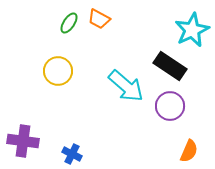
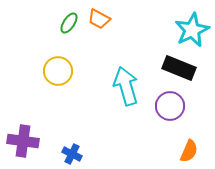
black rectangle: moved 9 px right, 2 px down; rotated 12 degrees counterclockwise
cyan arrow: rotated 147 degrees counterclockwise
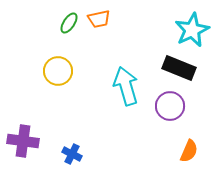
orange trapezoid: rotated 40 degrees counterclockwise
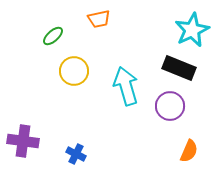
green ellipse: moved 16 px left, 13 px down; rotated 15 degrees clockwise
yellow circle: moved 16 px right
blue cross: moved 4 px right
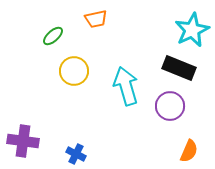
orange trapezoid: moved 3 px left
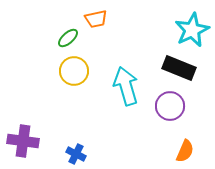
green ellipse: moved 15 px right, 2 px down
orange semicircle: moved 4 px left
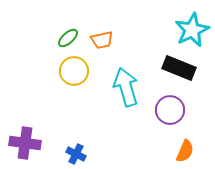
orange trapezoid: moved 6 px right, 21 px down
cyan arrow: moved 1 px down
purple circle: moved 4 px down
purple cross: moved 2 px right, 2 px down
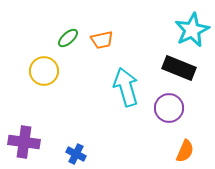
yellow circle: moved 30 px left
purple circle: moved 1 px left, 2 px up
purple cross: moved 1 px left, 1 px up
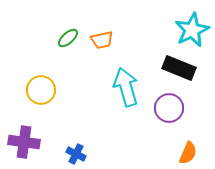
yellow circle: moved 3 px left, 19 px down
orange semicircle: moved 3 px right, 2 px down
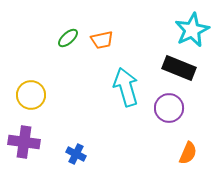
yellow circle: moved 10 px left, 5 px down
